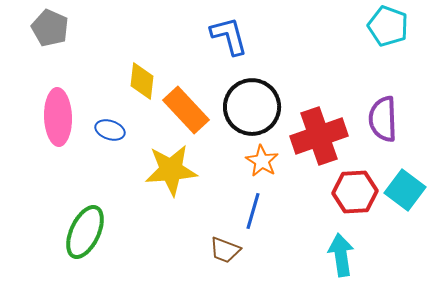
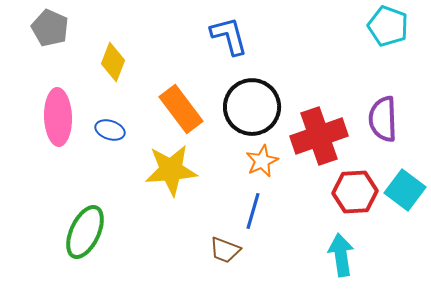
yellow diamond: moved 29 px left, 19 px up; rotated 15 degrees clockwise
orange rectangle: moved 5 px left, 1 px up; rotated 6 degrees clockwise
orange star: rotated 16 degrees clockwise
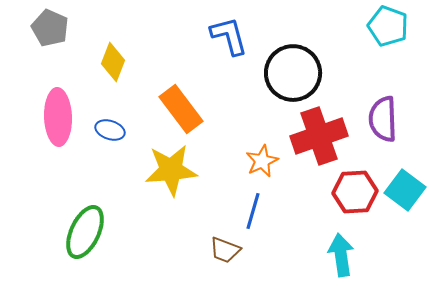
black circle: moved 41 px right, 34 px up
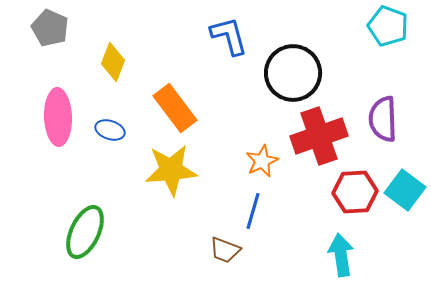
orange rectangle: moved 6 px left, 1 px up
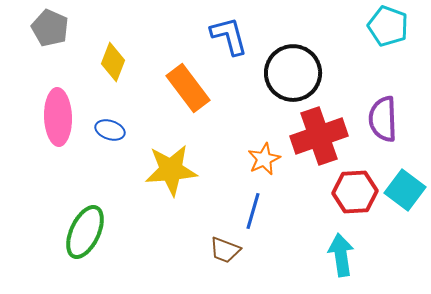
orange rectangle: moved 13 px right, 20 px up
orange star: moved 2 px right, 2 px up
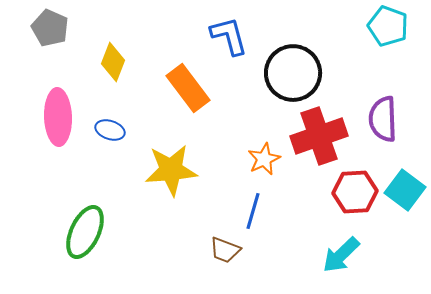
cyan arrow: rotated 126 degrees counterclockwise
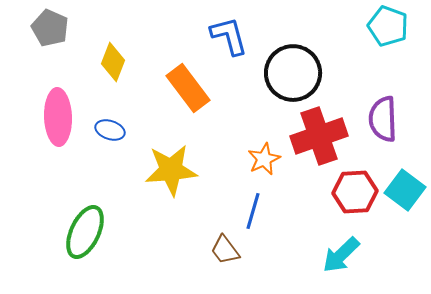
brown trapezoid: rotated 32 degrees clockwise
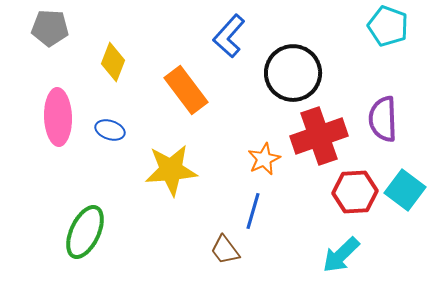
gray pentagon: rotated 21 degrees counterclockwise
blue L-shape: rotated 123 degrees counterclockwise
orange rectangle: moved 2 px left, 2 px down
